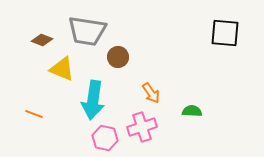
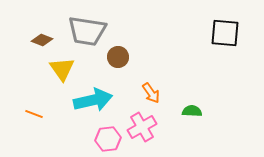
yellow triangle: rotated 32 degrees clockwise
cyan arrow: rotated 111 degrees counterclockwise
pink cross: rotated 12 degrees counterclockwise
pink hexagon: moved 3 px right, 1 px down; rotated 20 degrees counterclockwise
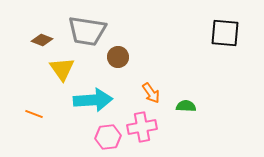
cyan arrow: rotated 9 degrees clockwise
green semicircle: moved 6 px left, 5 px up
pink cross: rotated 20 degrees clockwise
pink hexagon: moved 2 px up
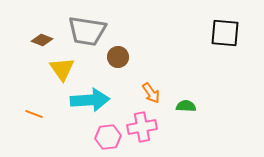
cyan arrow: moved 3 px left
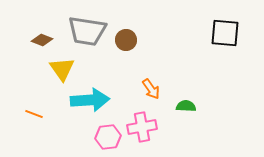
brown circle: moved 8 px right, 17 px up
orange arrow: moved 4 px up
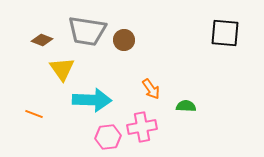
brown circle: moved 2 px left
cyan arrow: moved 2 px right; rotated 6 degrees clockwise
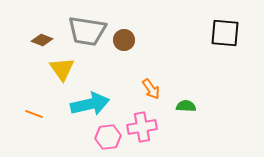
cyan arrow: moved 2 px left, 4 px down; rotated 15 degrees counterclockwise
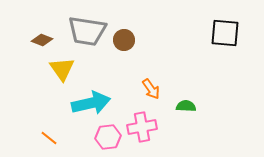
cyan arrow: moved 1 px right, 1 px up
orange line: moved 15 px right, 24 px down; rotated 18 degrees clockwise
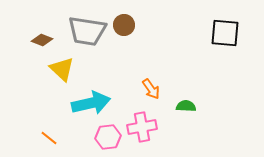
brown circle: moved 15 px up
yellow triangle: rotated 12 degrees counterclockwise
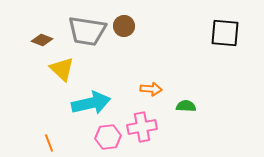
brown circle: moved 1 px down
orange arrow: rotated 50 degrees counterclockwise
orange line: moved 5 px down; rotated 30 degrees clockwise
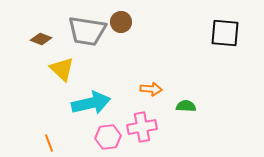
brown circle: moved 3 px left, 4 px up
brown diamond: moved 1 px left, 1 px up
